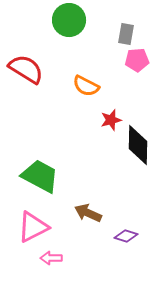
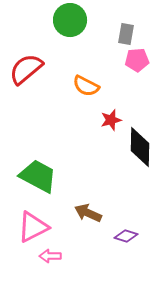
green circle: moved 1 px right
red semicircle: rotated 72 degrees counterclockwise
black diamond: moved 2 px right, 2 px down
green trapezoid: moved 2 px left
pink arrow: moved 1 px left, 2 px up
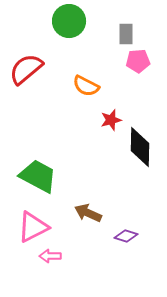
green circle: moved 1 px left, 1 px down
gray rectangle: rotated 10 degrees counterclockwise
pink pentagon: moved 1 px right, 1 px down
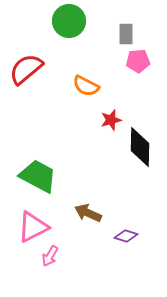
pink arrow: rotated 60 degrees counterclockwise
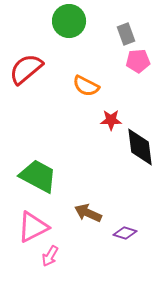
gray rectangle: rotated 20 degrees counterclockwise
red star: rotated 15 degrees clockwise
black diamond: rotated 9 degrees counterclockwise
purple diamond: moved 1 px left, 3 px up
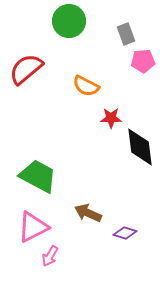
pink pentagon: moved 5 px right
red star: moved 2 px up
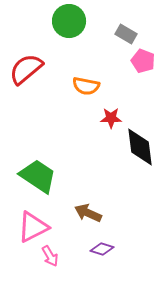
gray rectangle: rotated 40 degrees counterclockwise
pink pentagon: rotated 25 degrees clockwise
orange semicircle: rotated 16 degrees counterclockwise
green trapezoid: rotated 6 degrees clockwise
purple diamond: moved 23 px left, 16 px down
pink arrow: rotated 60 degrees counterclockwise
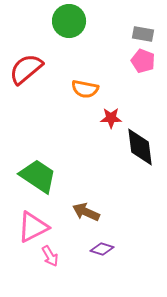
gray rectangle: moved 17 px right; rotated 20 degrees counterclockwise
orange semicircle: moved 1 px left, 3 px down
brown arrow: moved 2 px left, 1 px up
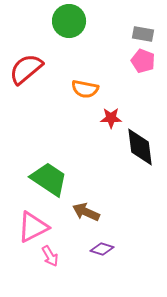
green trapezoid: moved 11 px right, 3 px down
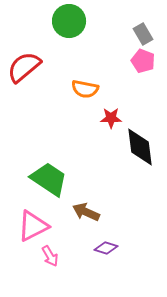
gray rectangle: rotated 50 degrees clockwise
red semicircle: moved 2 px left, 2 px up
pink triangle: moved 1 px up
purple diamond: moved 4 px right, 1 px up
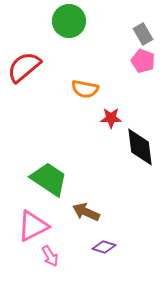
purple diamond: moved 2 px left, 1 px up
